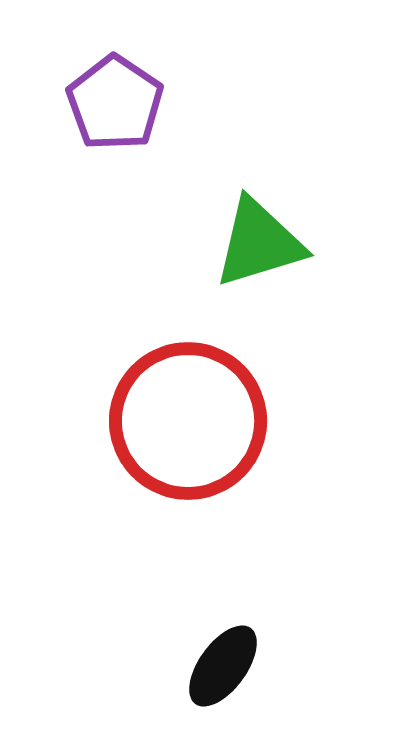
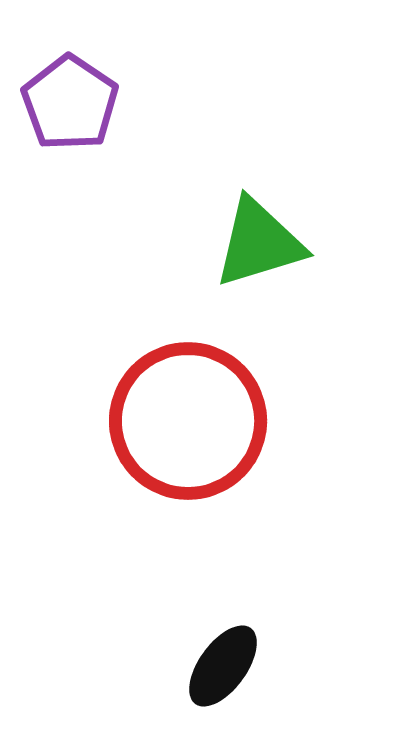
purple pentagon: moved 45 px left
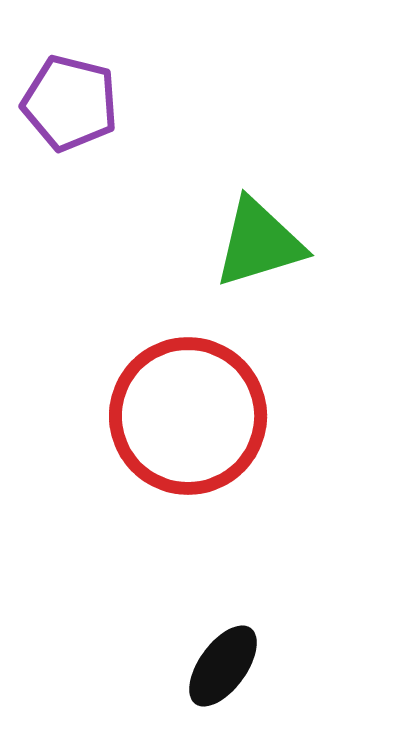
purple pentagon: rotated 20 degrees counterclockwise
red circle: moved 5 px up
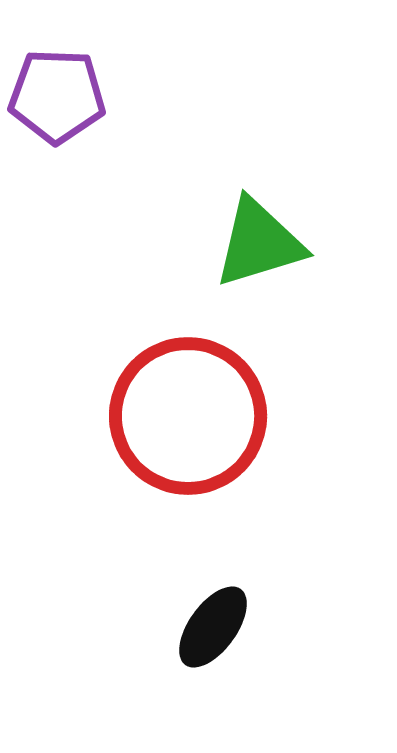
purple pentagon: moved 13 px left, 7 px up; rotated 12 degrees counterclockwise
black ellipse: moved 10 px left, 39 px up
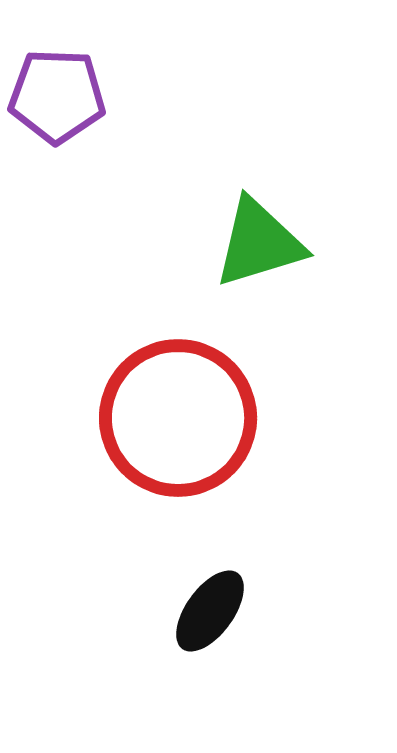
red circle: moved 10 px left, 2 px down
black ellipse: moved 3 px left, 16 px up
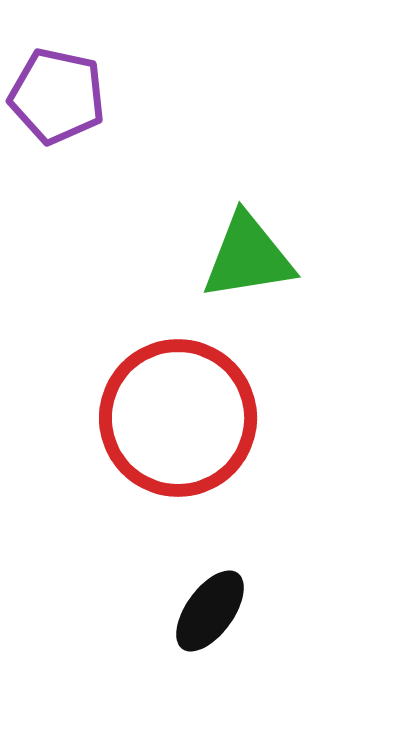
purple pentagon: rotated 10 degrees clockwise
green triangle: moved 11 px left, 14 px down; rotated 8 degrees clockwise
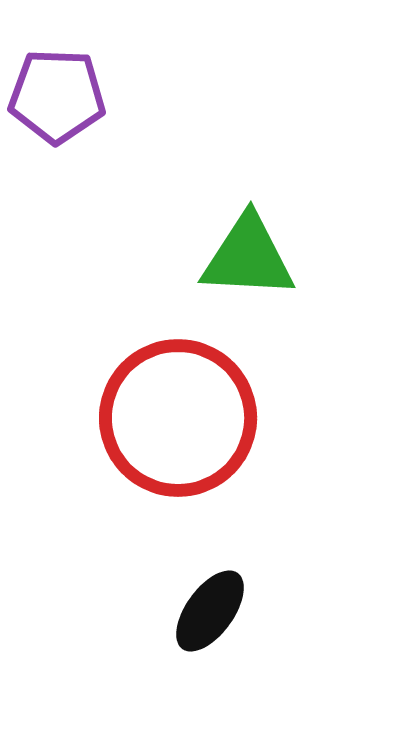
purple pentagon: rotated 10 degrees counterclockwise
green triangle: rotated 12 degrees clockwise
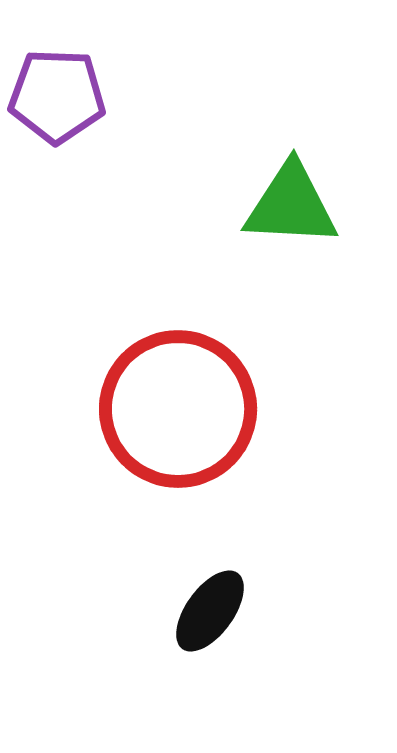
green triangle: moved 43 px right, 52 px up
red circle: moved 9 px up
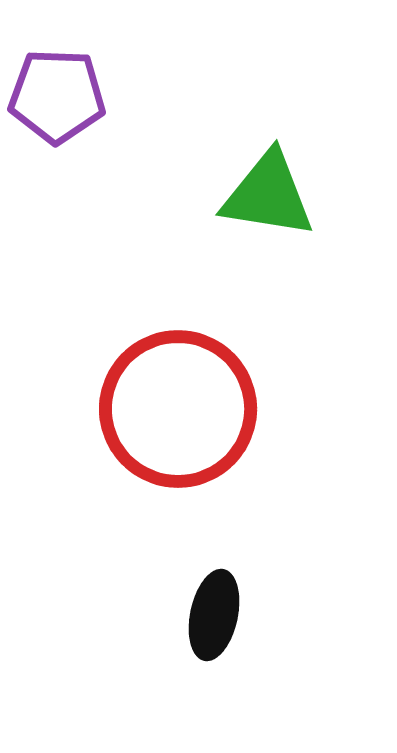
green triangle: moved 23 px left, 10 px up; rotated 6 degrees clockwise
black ellipse: moved 4 px right, 4 px down; rotated 24 degrees counterclockwise
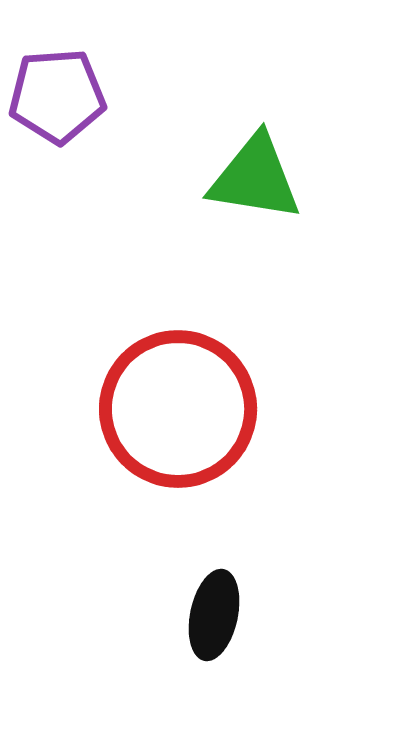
purple pentagon: rotated 6 degrees counterclockwise
green triangle: moved 13 px left, 17 px up
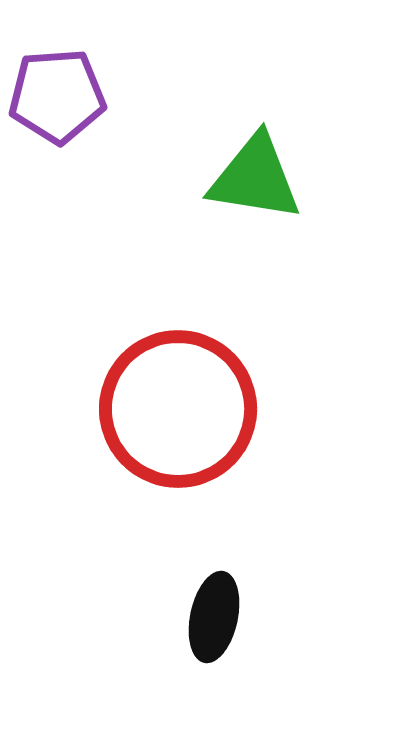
black ellipse: moved 2 px down
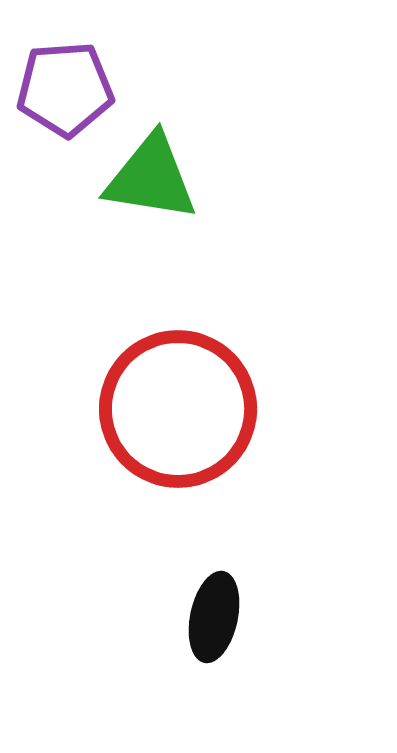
purple pentagon: moved 8 px right, 7 px up
green triangle: moved 104 px left
